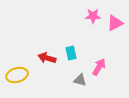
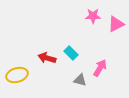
pink triangle: moved 1 px right, 1 px down
cyan rectangle: rotated 32 degrees counterclockwise
pink arrow: moved 1 px right, 1 px down
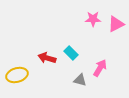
pink star: moved 3 px down
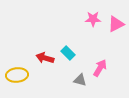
cyan rectangle: moved 3 px left
red arrow: moved 2 px left
yellow ellipse: rotated 10 degrees clockwise
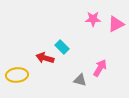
cyan rectangle: moved 6 px left, 6 px up
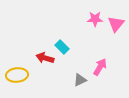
pink star: moved 2 px right
pink triangle: rotated 24 degrees counterclockwise
pink arrow: moved 1 px up
gray triangle: rotated 40 degrees counterclockwise
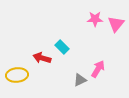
red arrow: moved 3 px left
pink arrow: moved 2 px left, 2 px down
